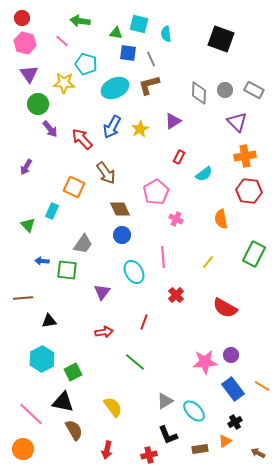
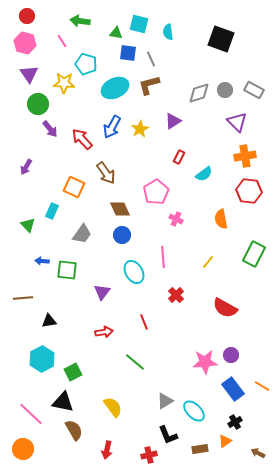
red circle at (22, 18): moved 5 px right, 2 px up
cyan semicircle at (166, 34): moved 2 px right, 2 px up
pink line at (62, 41): rotated 16 degrees clockwise
gray diamond at (199, 93): rotated 70 degrees clockwise
gray trapezoid at (83, 244): moved 1 px left, 10 px up
red line at (144, 322): rotated 42 degrees counterclockwise
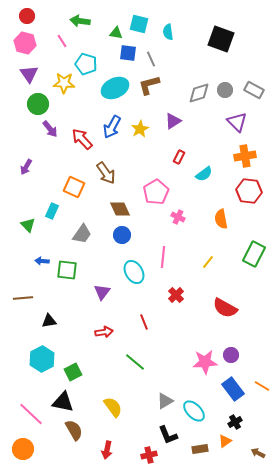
pink cross at (176, 219): moved 2 px right, 2 px up
pink line at (163, 257): rotated 10 degrees clockwise
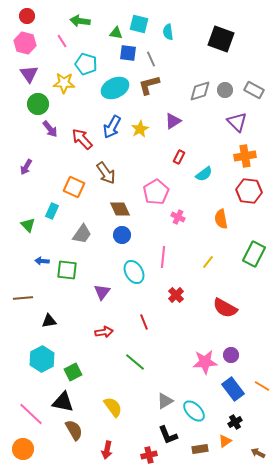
gray diamond at (199, 93): moved 1 px right, 2 px up
